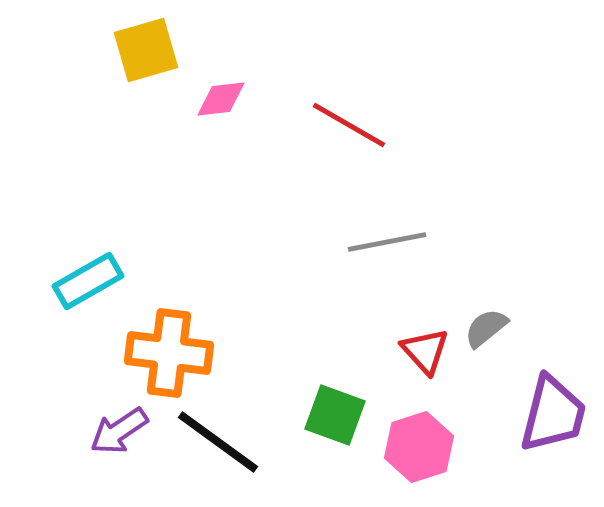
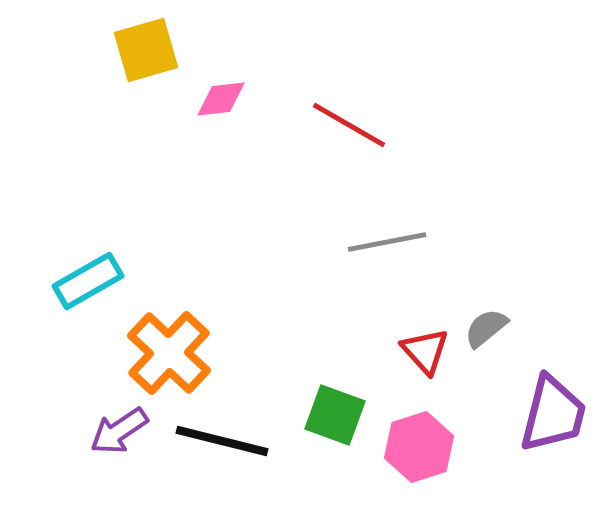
orange cross: rotated 36 degrees clockwise
black line: moved 4 px right, 1 px up; rotated 22 degrees counterclockwise
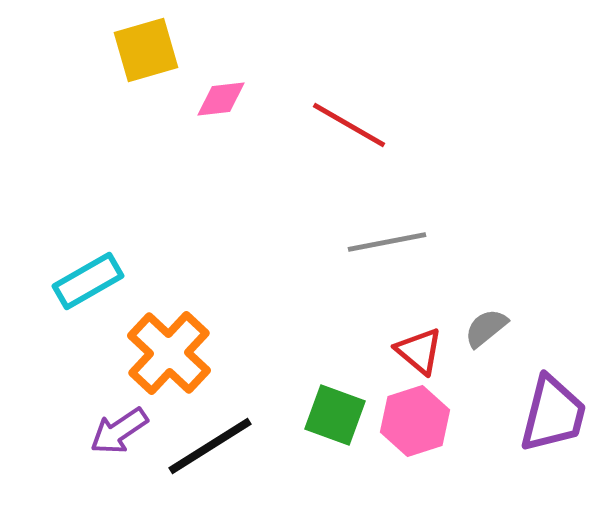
red triangle: moved 6 px left; rotated 8 degrees counterclockwise
black line: moved 12 px left, 5 px down; rotated 46 degrees counterclockwise
pink hexagon: moved 4 px left, 26 px up
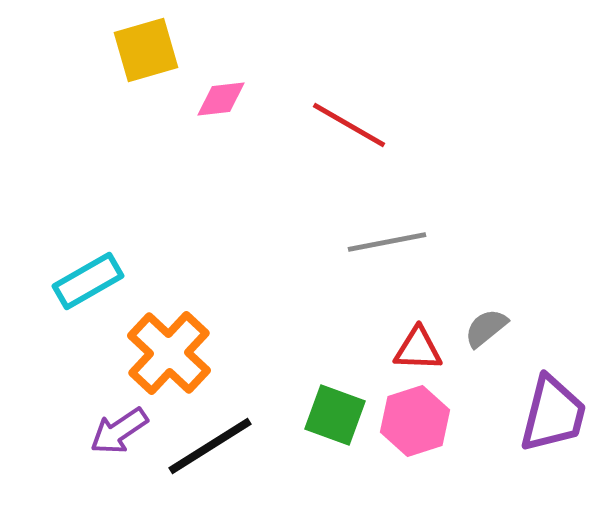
red triangle: moved 1 px left, 2 px up; rotated 38 degrees counterclockwise
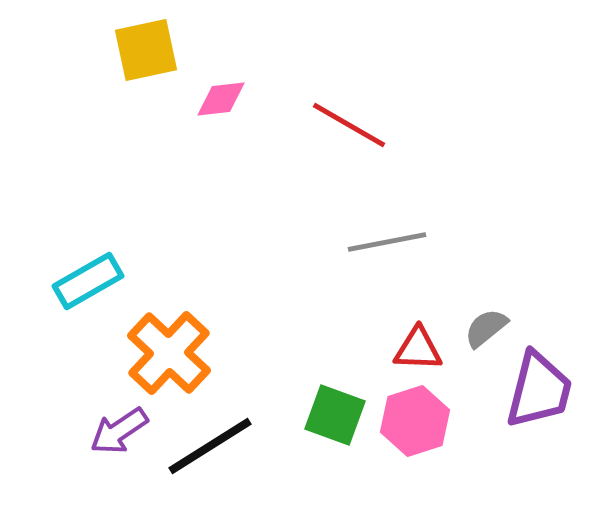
yellow square: rotated 4 degrees clockwise
purple trapezoid: moved 14 px left, 24 px up
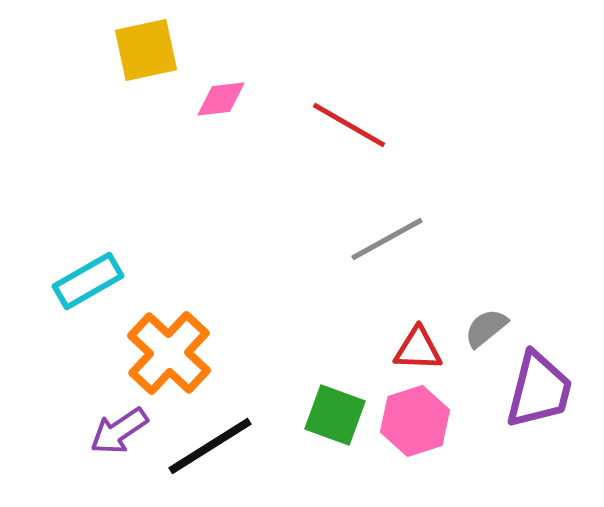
gray line: moved 3 px up; rotated 18 degrees counterclockwise
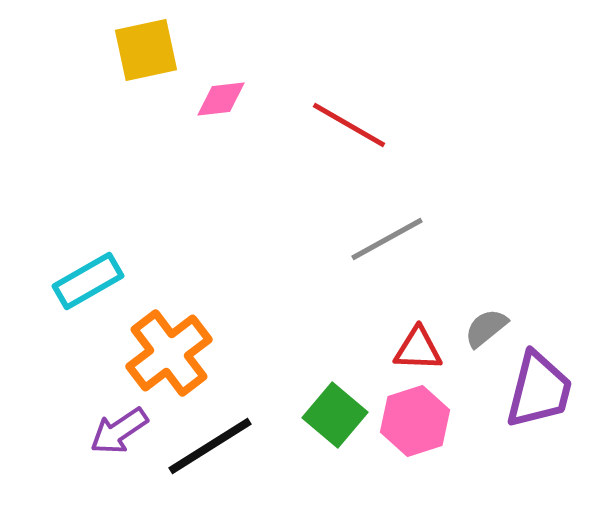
orange cross: rotated 10 degrees clockwise
green square: rotated 20 degrees clockwise
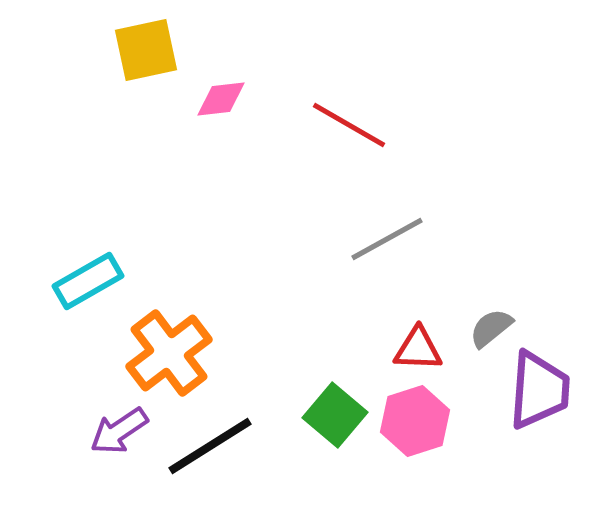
gray semicircle: moved 5 px right
purple trapezoid: rotated 10 degrees counterclockwise
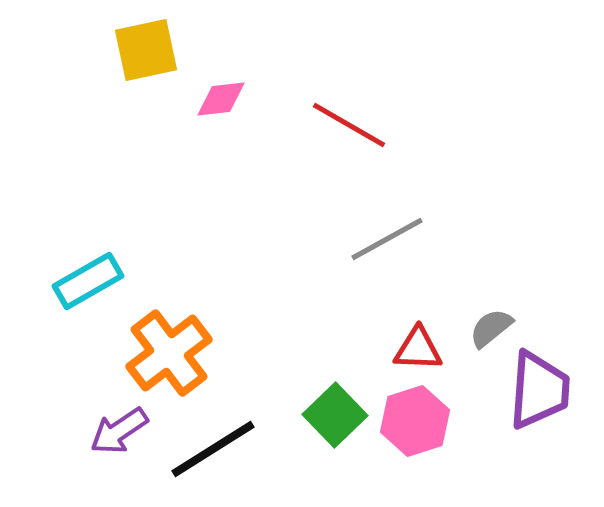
green square: rotated 6 degrees clockwise
black line: moved 3 px right, 3 px down
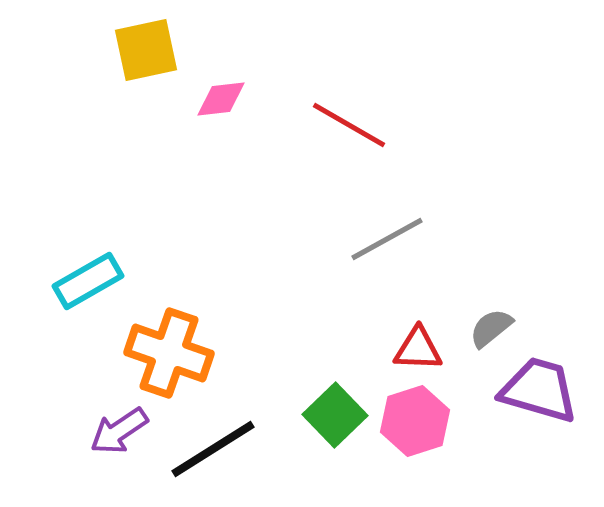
orange cross: rotated 34 degrees counterclockwise
purple trapezoid: rotated 78 degrees counterclockwise
